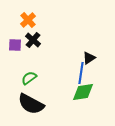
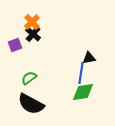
orange cross: moved 4 px right, 2 px down
black cross: moved 6 px up
purple square: rotated 24 degrees counterclockwise
black triangle: rotated 24 degrees clockwise
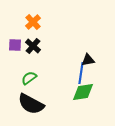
orange cross: moved 1 px right
black cross: moved 12 px down
purple square: rotated 24 degrees clockwise
black triangle: moved 1 px left, 2 px down
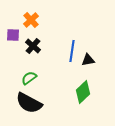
orange cross: moved 2 px left, 2 px up
purple square: moved 2 px left, 10 px up
blue line: moved 9 px left, 22 px up
green diamond: rotated 35 degrees counterclockwise
black semicircle: moved 2 px left, 1 px up
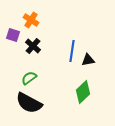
orange cross: rotated 14 degrees counterclockwise
purple square: rotated 16 degrees clockwise
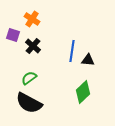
orange cross: moved 1 px right, 1 px up
black triangle: rotated 16 degrees clockwise
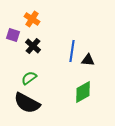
green diamond: rotated 15 degrees clockwise
black semicircle: moved 2 px left
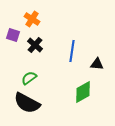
black cross: moved 2 px right, 1 px up
black triangle: moved 9 px right, 4 px down
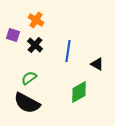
orange cross: moved 4 px right, 1 px down
blue line: moved 4 px left
black triangle: rotated 24 degrees clockwise
green diamond: moved 4 px left
